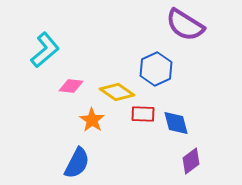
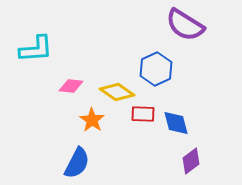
cyan L-shape: moved 9 px left, 1 px up; rotated 36 degrees clockwise
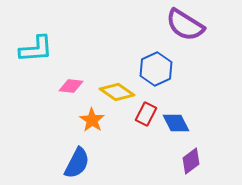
red rectangle: moved 3 px right; rotated 65 degrees counterclockwise
blue diamond: rotated 12 degrees counterclockwise
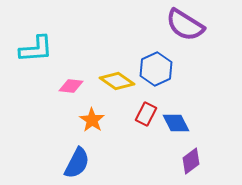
yellow diamond: moved 11 px up
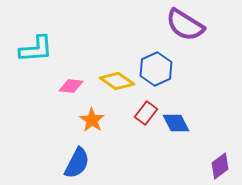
red rectangle: moved 1 px up; rotated 10 degrees clockwise
purple diamond: moved 29 px right, 5 px down
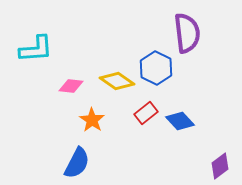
purple semicircle: moved 2 px right, 8 px down; rotated 129 degrees counterclockwise
blue hexagon: moved 1 px up; rotated 8 degrees counterclockwise
red rectangle: rotated 15 degrees clockwise
blue diamond: moved 4 px right, 2 px up; rotated 16 degrees counterclockwise
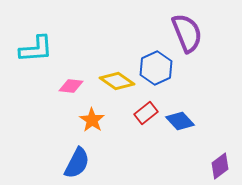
purple semicircle: rotated 15 degrees counterclockwise
blue hexagon: rotated 8 degrees clockwise
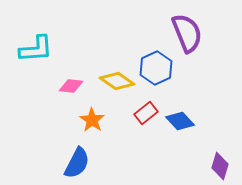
purple diamond: rotated 36 degrees counterclockwise
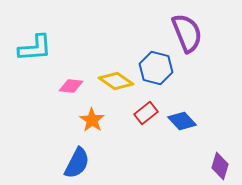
cyan L-shape: moved 1 px left, 1 px up
blue hexagon: rotated 20 degrees counterclockwise
yellow diamond: moved 1 px left
blue diamond: moved 2 px right
